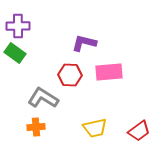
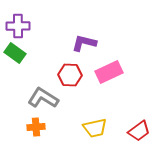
pink rectangle: rotated 20 degrees counterclockwise
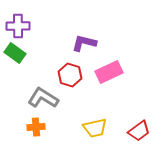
red hexagon: rotated 15 degrees clockwise
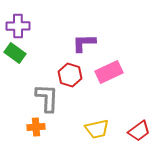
purple L-shape: rotated 15 degrees counterclockwise
gray L-shape: moved 4 px right; rotated 60 degrees clockwise
yellow trapezoid: moved 2 px right, 1 px down
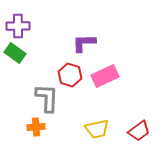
pink rectangle: moved 4 px left, 4 px down
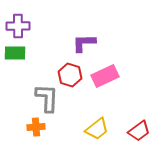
green rectangle: rotated 35 degrees counterclockwise
yellow trapezoid: rotated 25 degrees counterclockwise
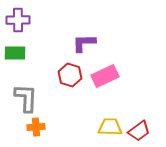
purple cross: moved 6 px up
gray L-shape: moved 21 px left
yellow trapezoid: moved 13 px right, 2 px up; rotated 140 degrees counterclockwise
